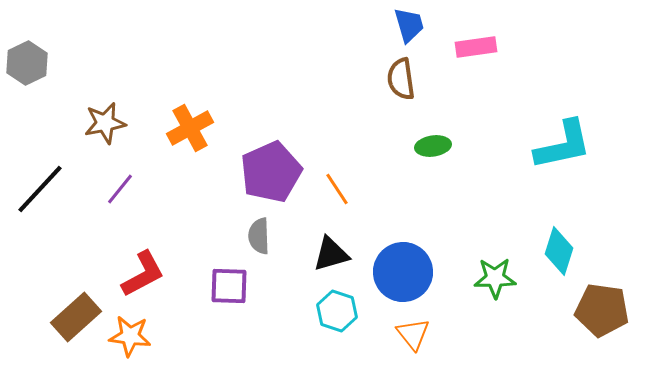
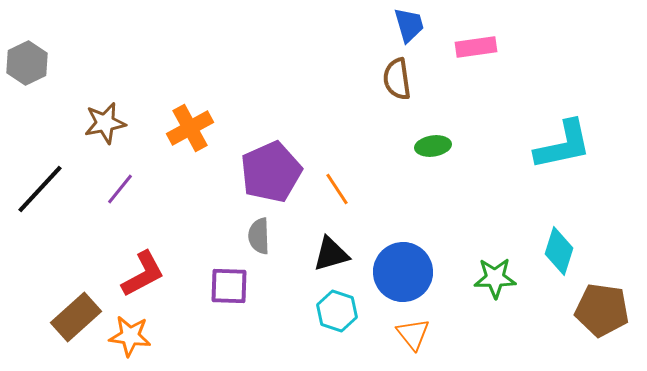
brown semicircle: moved 4 px left
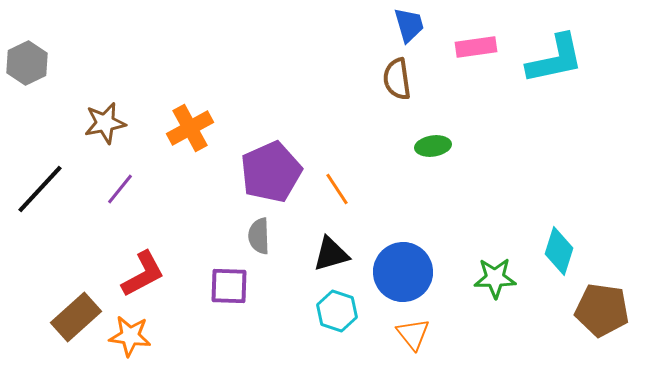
cyan L-shape: moved 8 px left, 86 px up
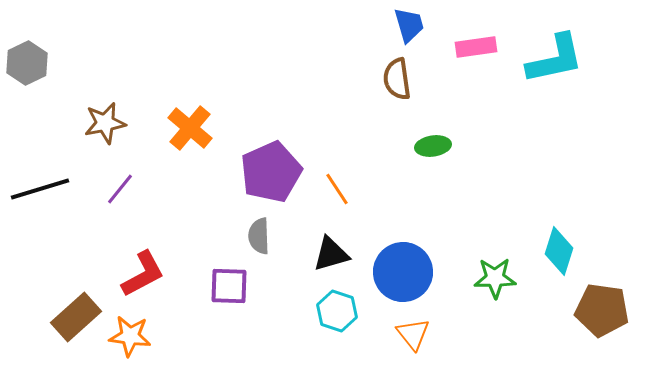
orange cross: rotated 21 degrees counterclockwise
black line: rotated 30 degrees clockwise
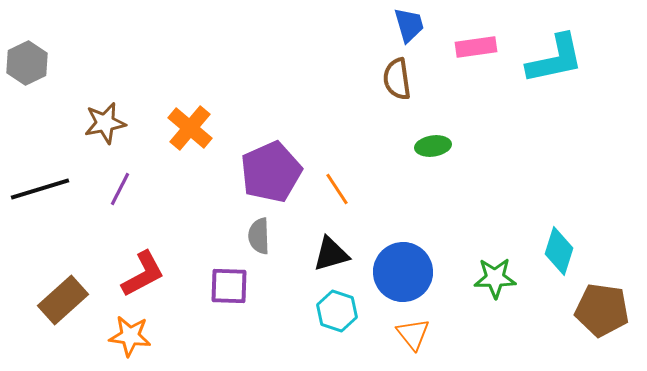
purple line: rotated 12 degrees counterclockwise
brown rectangle: moved 13 px left, 17 px up
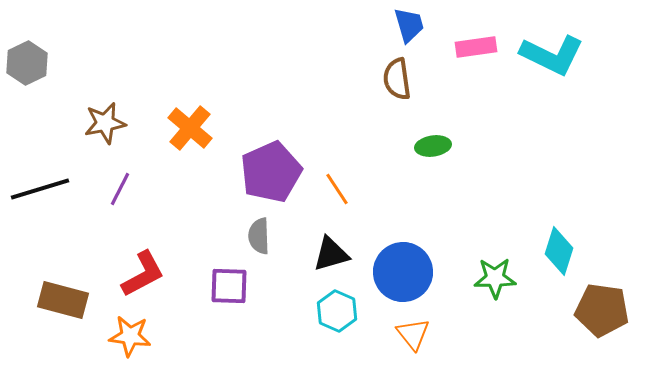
cyan L-shape: moved 3 px left, 4 px up; rotated 38 degrees clockwise
brown rectangle: rotated 57 degrees clockwise
cyan hexagon: rotated 6 degrees clockwise
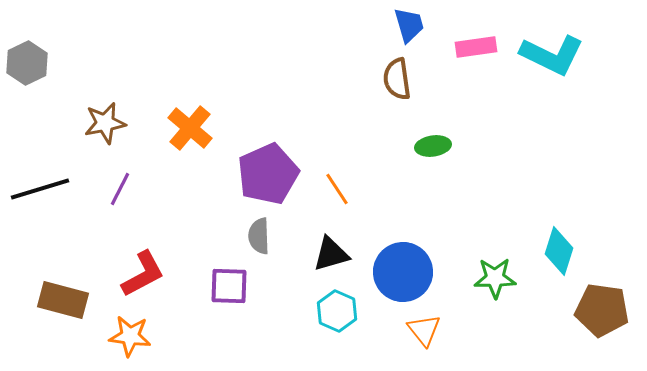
purple pentagon: moved 3 px left, 2 px down
orange triangle: moved 11 px right, 4 px up
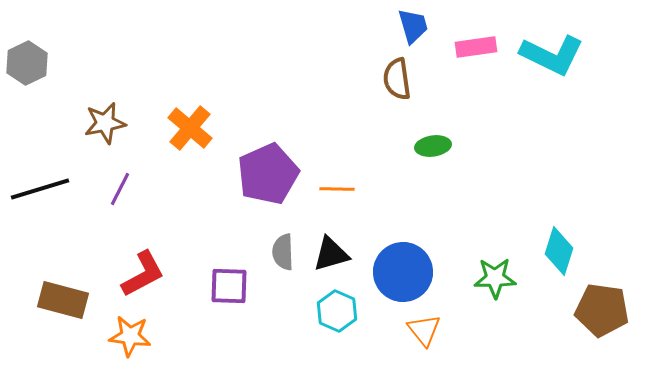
blue trapezoid: moved 4 px right, 1 px down
orange line: rotated 56 degrees counterclockwise
gray semicircle: moved 24 px right, 16 px down
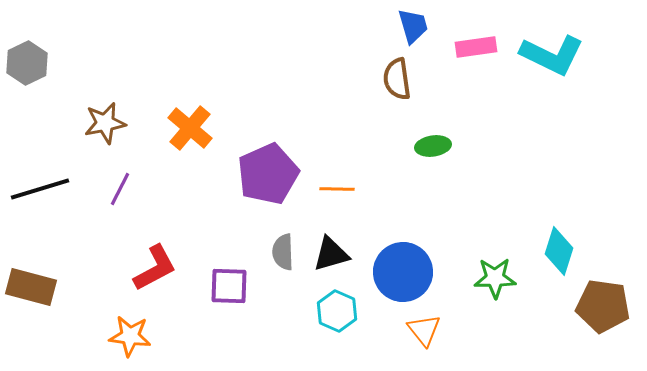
red L-shape: moved 12 px right, 6 px up
brown rectangle: moved 32 px left, 13 px up
brown pentagon: moved 1 px right, 4 px up
